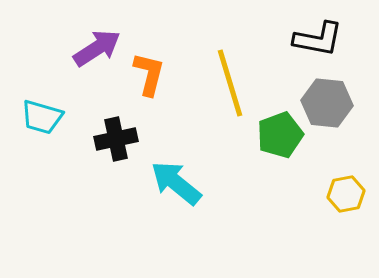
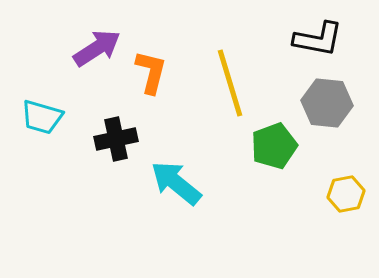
orange L-shape: moved 2 px right, 2 px up
green pentagon: moved 6 px left, 11 px down
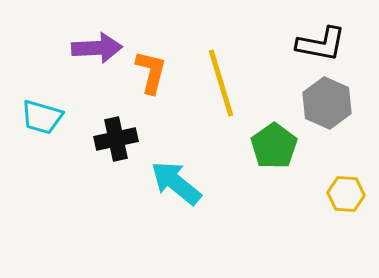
black L-shape: moved 3 px right, 5 px down
purple arrow: rotated 30 degrees clockwise
yellow line: moved 9 px left
gray hexagon: rotated 18 degrees clockwise
green pentagon: rotated 15 degrees counterclockwise
yellow hexagon: rotated 15 degrees clockwise
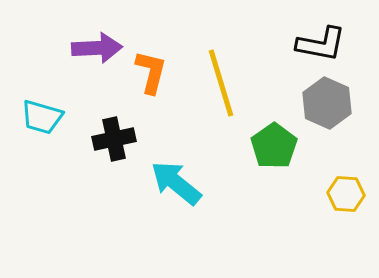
black cross: moved 2 px left
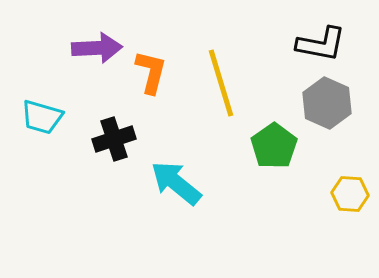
black cross: rotated 6 degrees counterclockwise
yellow hexagon: moved 4 px right
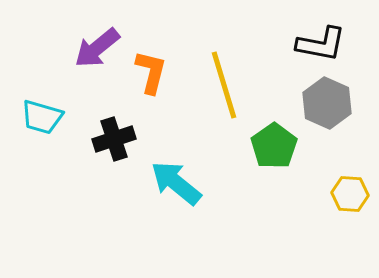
purple arrow: rotated 144 degrees clockwise
yellow line: moved 3 px right, 2 px down
